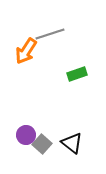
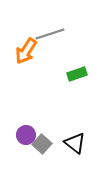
black triangle: moved 3 px right
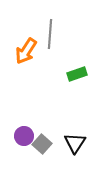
gray line: rotated 68 degrees counterclockwise
purple circle: moved 2 px left, 1 px down
black triangle: rotated 25 degrees clockwise
